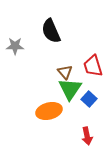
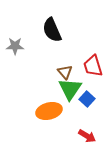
black semicircle: moved 1 px right, 1 px up
blue square: moved 2 px left
red arrow: rotated 48 degrees counterclockwise
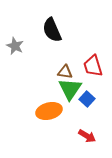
gray star: rotated 24 degrees clockwise
brown triangle: rotated 42 degrees counterclockwise
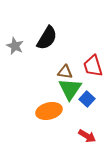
black semicircle: moved 5 px left, 8 px down; rotated 125 degrees counterclockwise
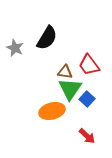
gray star: moved 2 px down
red trapezoid: moved 4 px left, 1 px up; rotated 20 degrees counterclockwise
orange ellipse: moved 3 px right
red arrow: rotated 12 degrees clockwise
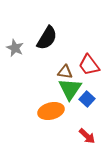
orange ellipse: moved 1 px left
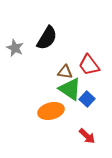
green triangle: rotated 30 degrees counterclockwise
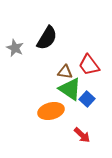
red arrow: moved 5 px left, 1 px up
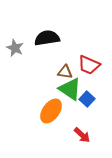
black semicircle: rotated 130 degrees counterclockwise
red trapezoid: rotated 30 degrees counterclockwise
orange ellipse: rotated 40 degrees counterclockwise
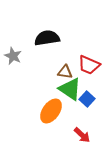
gray star: moved 2 px left, 8 px down
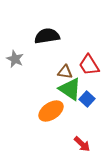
black semicircle: moved 2 px up
gray star: moved 2 px right, 3 px down
red trapezoid: rotated 35 degrees clockwise
orange ellipse: rotated 20 degrees clockwise
red arrow: moved 9 px down
